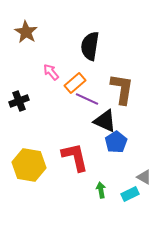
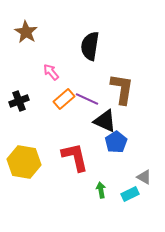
orange rectangle: moved 11 px left, 16 px down
yellow hexagon: moved 5 px left, 3 px up
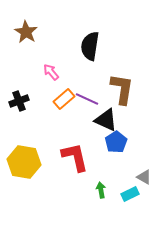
black triangle: moved 1 px right, 1 px up
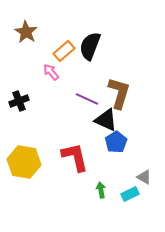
black semicircle: rotated 12 degrees clockwise
brown L-shape: moved 3 px left, 4 px down; rotated 8 degrees clockwise
orange rectangle: moved 48 px up
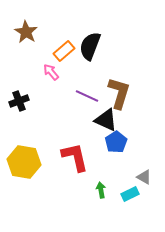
purple line: moved 3 px up
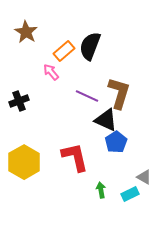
yellow hexagon: rotated 20 degrees clockwise
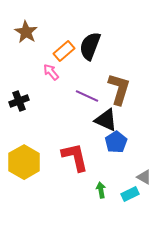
brown L-shape: moved 4 px up
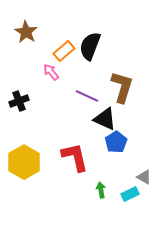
brown L-shape: moved 3 px right, 2 px up
black triangle: moved 1 px left, 1 px up
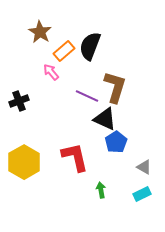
brown star: moved 14 px right
brown L-shape: moved 7 px left
gray triangle: moved 10 px up
cyan rectangle: moved 12 px right
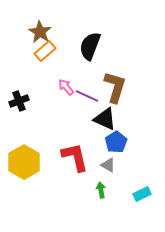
orange rectangle: moved 19 px left
pink arrow: moved 15 px right, 15 px down
gray triangle: moved 36 px left, 2 px up
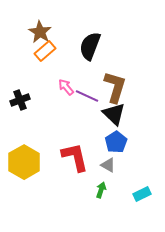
black cross: moved 1 px right, 1 px up
black triangle: moved 9 px right, 5 px up; rotated 20 degrees clockwise
green arrow: rotated 28 degrees clockwise
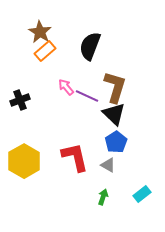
yellow hexagon: moved 1 px up
green arrow: moved 2 px right, 7 px down
cyan rectangle: rotated 12 degrees counterclockwise
